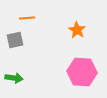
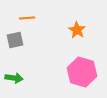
pink hexagon: rotated 12 degrees clockwise
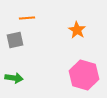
pink hexagon: moved 2 px right, 3 px down
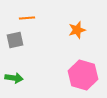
orange star: rotated 24 degrees clockwise
pink hexagon: moved 1 px left
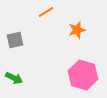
orange line: moved 19 px right, 6 px up; rotated 28 degrees counterclockwise
green arrow: rotated 18 degrees clockwise
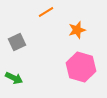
gray square: moved 2 px right, 2 px down; rotated 12 degrees counterclockwise
pink hexagon: moved 2 px left, 8 px up
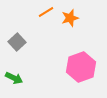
orange star: moved 7 px left, 12 px up
gray square: rotated 18 degrees counterclockwise
pink hexagon: rotated 24 degrees clockwise
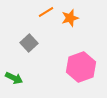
gray square: moved 12 px right, 1 px down
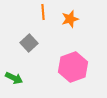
orange line: moved 3 px left; rotated 63 degrees counterclockwise
orange star: moved 1 px down
pink hexagon: moved 8 px left
